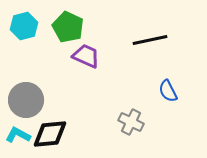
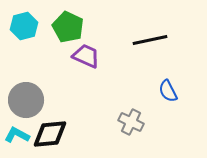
cyan L-shape: moved 1 px left
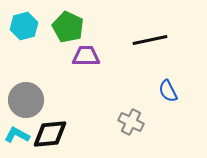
purple trapezoid: rotated 24 degrees counterclockwise
